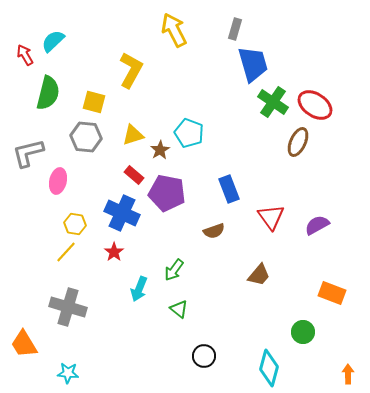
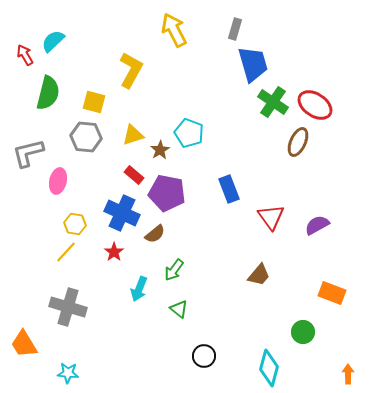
brown semicircle: moved 59 px left, 3 px down; rotated 20 degrees counterclockwise
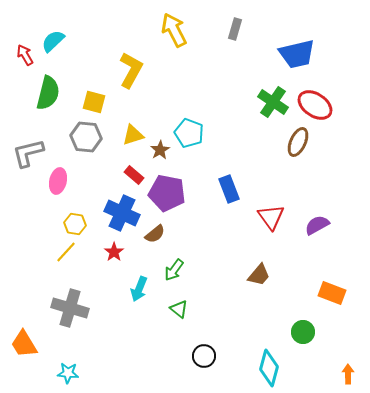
blue trapezoid: moved 44 px right, 10 px up; rotated 93 degrees clockwise
gray cross: moved 2 px right, 1 px down
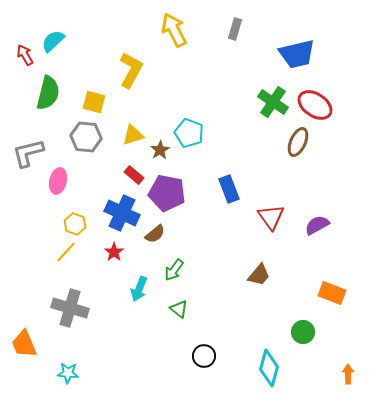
yellow hexagon: rotated 10 degrees clockwise
orange trapezoid: rotated 8 degrees clockwise
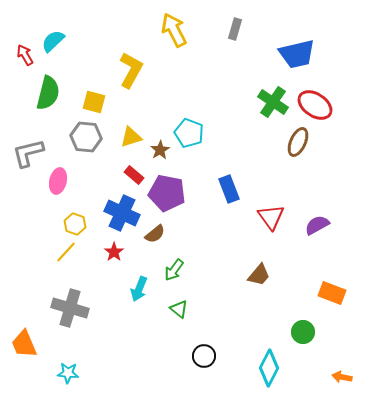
yellow triangle: moved 2 px left, 2 px down
cyan diamond: rotated 12 degrees clockwise
orange arrow: moved 6 px left, 3 px down; rotated 78 degrees counterclockwise
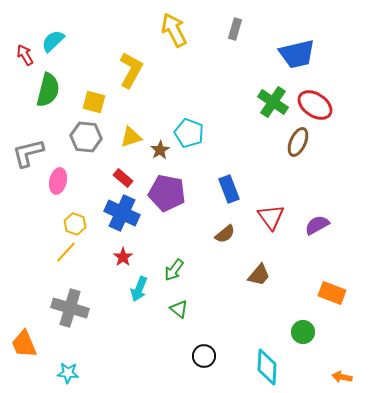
green semicircle: moved 3 px up
red rectangle: moved 11 px left, 3 px down
brown semicircle: moved 70 px right
red star: moved 9 px right, 5 px down
cyan diamond: moved 2 px left, 1 px up; rotated 24 degrees counterclockwise
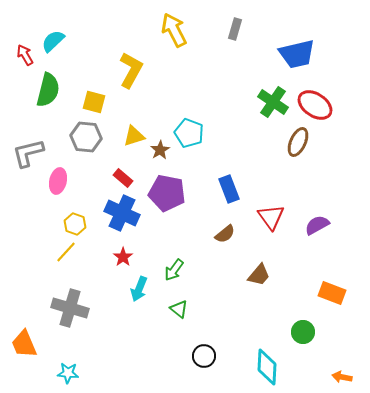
yellow triangle: moved 3 px right, 1 px up
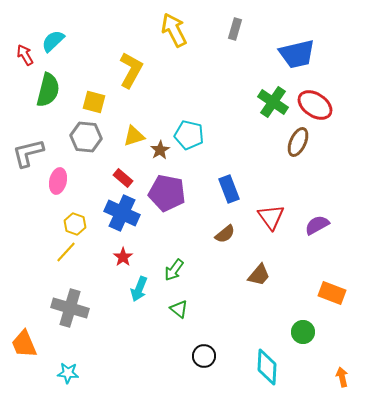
cyan pentagon: moved 2 px down; rotated 8 degrees counterclockwise
orange arrow: rotated 66 degrees clockwise
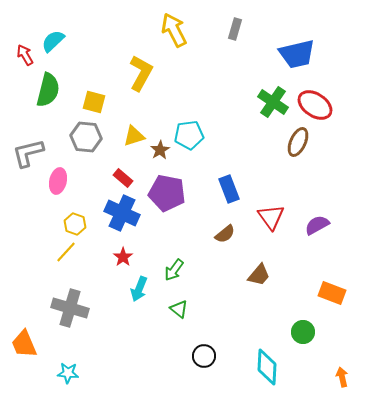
yellow L-shape: moved 10 px right, 3 px down
cyan pentagon: rotated 20 degrees counterclockwise
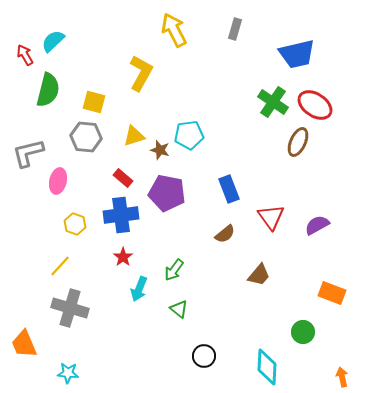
brown star: rotated 24 degrees counterclockwise
blue cross: moved 1 px left, 2 px down; rotated 32 degrees counterclockwise
yellow line: moved 6 px left, 14 px down
